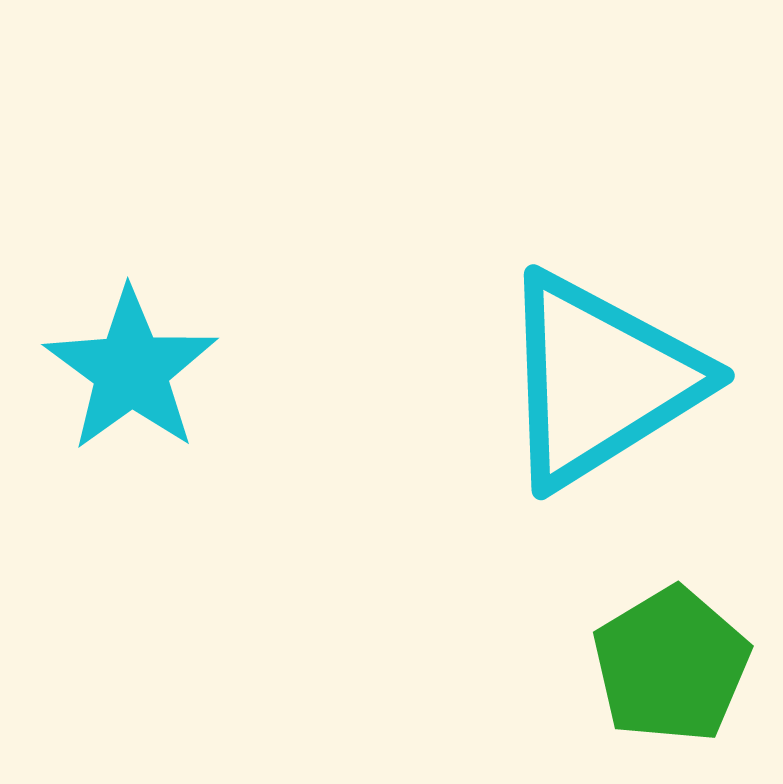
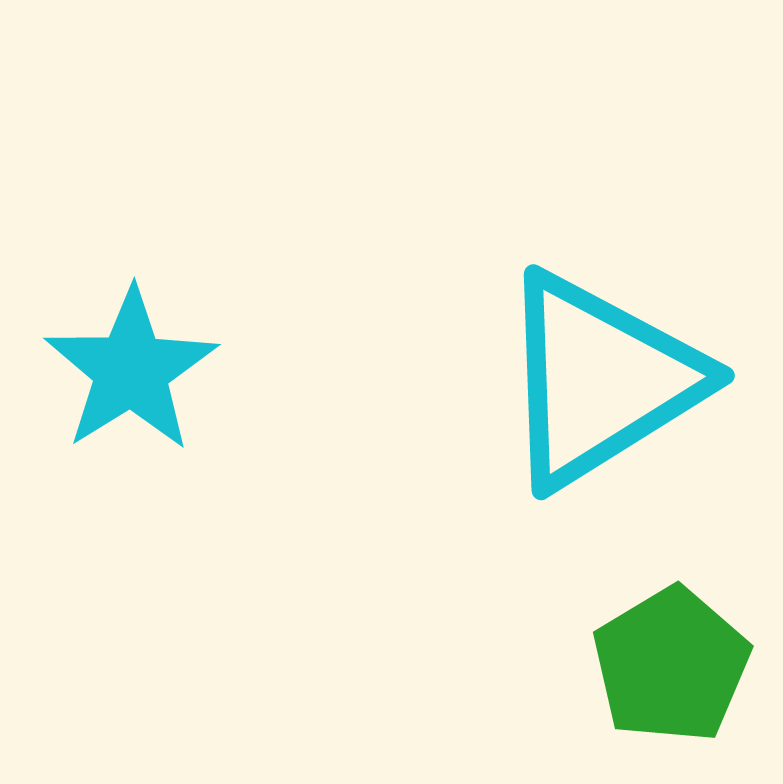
cyan star: rotated 4 degrees clockwise
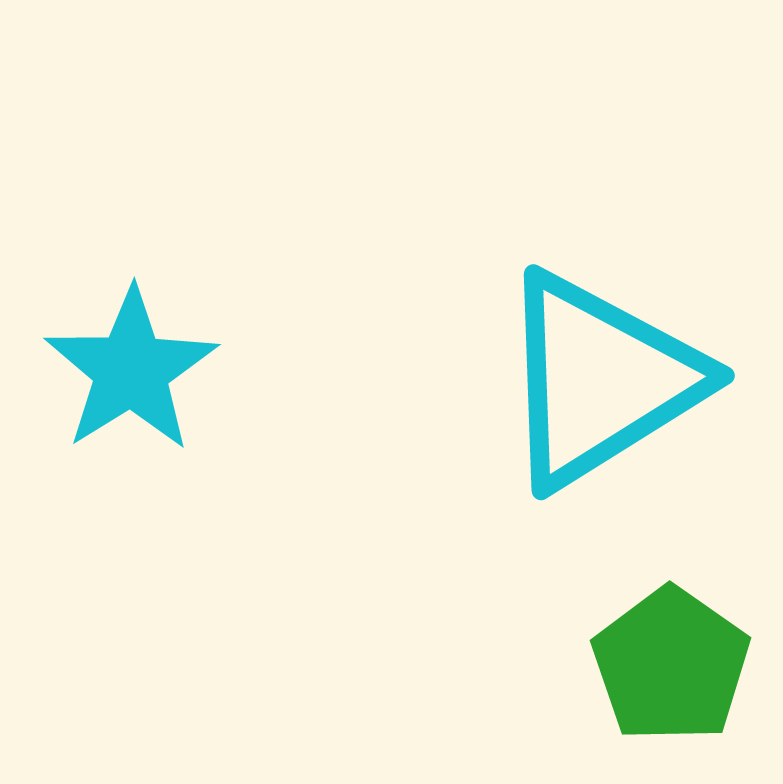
green pentagon: rotated 6 degrees counterclockwise
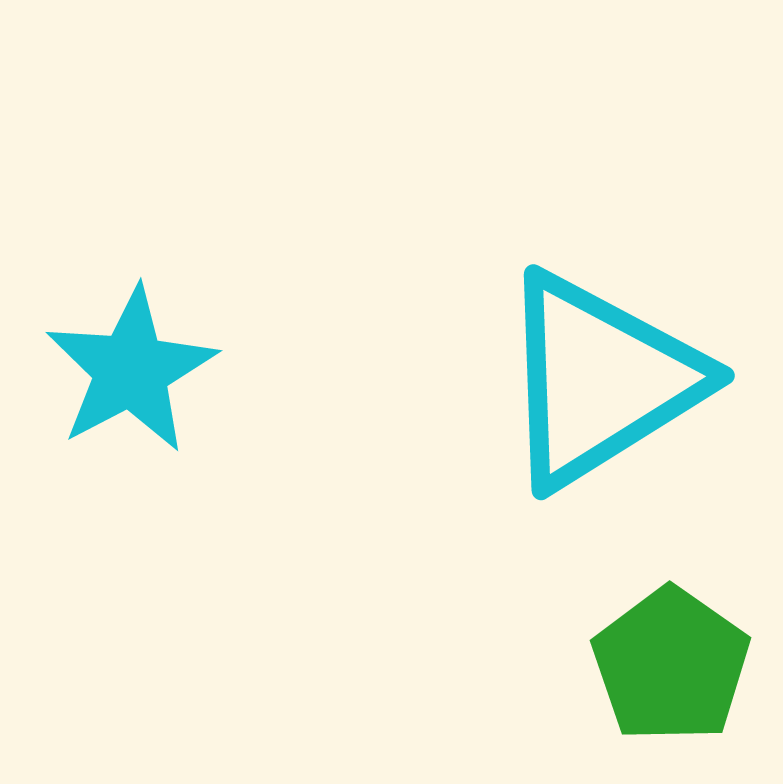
cyan star: rotated 4 degrees clockwise
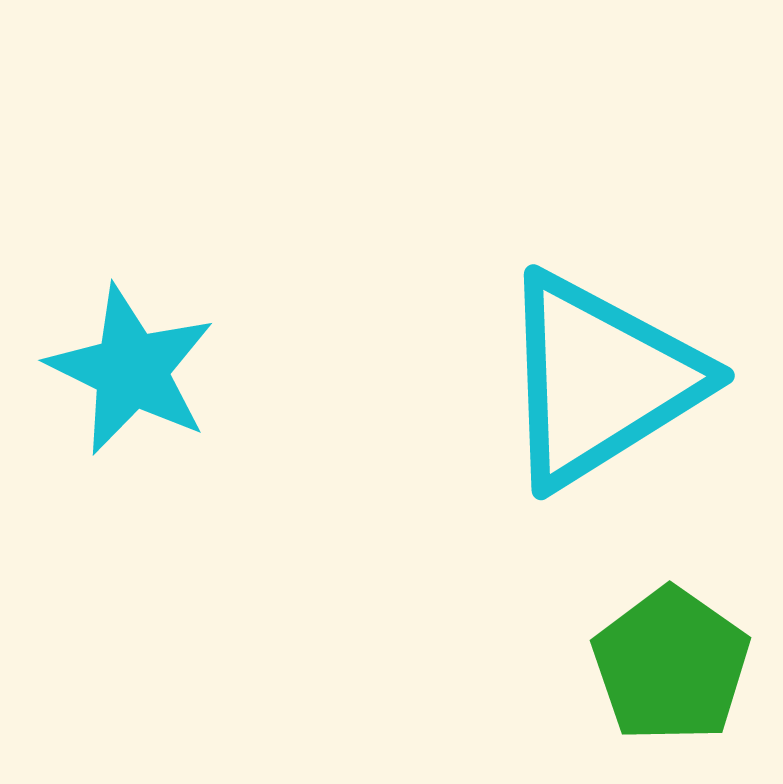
cyan star: rotated 18 degrees counterclockwise
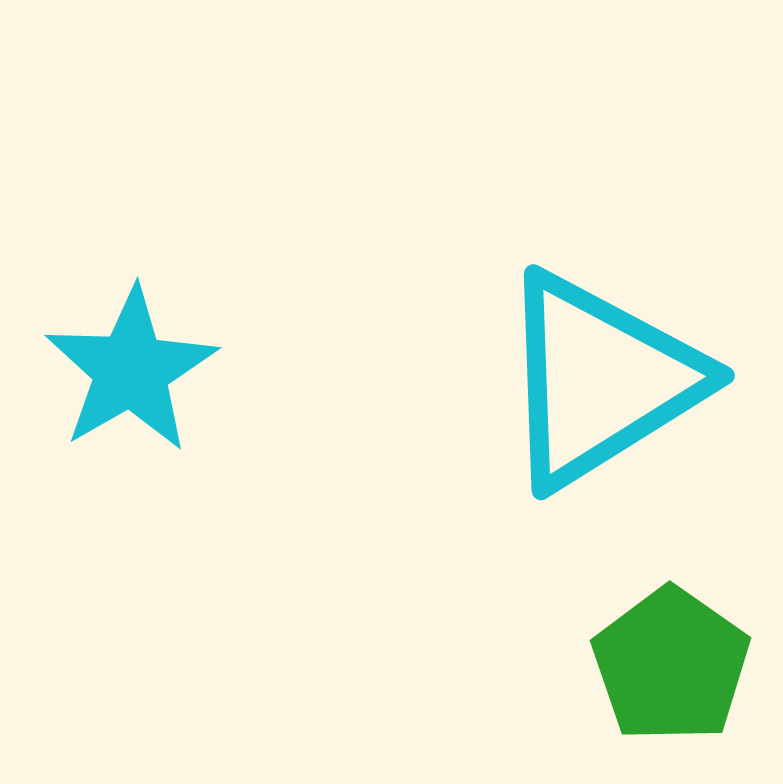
cyan star: rotated 16 degrees clockwise
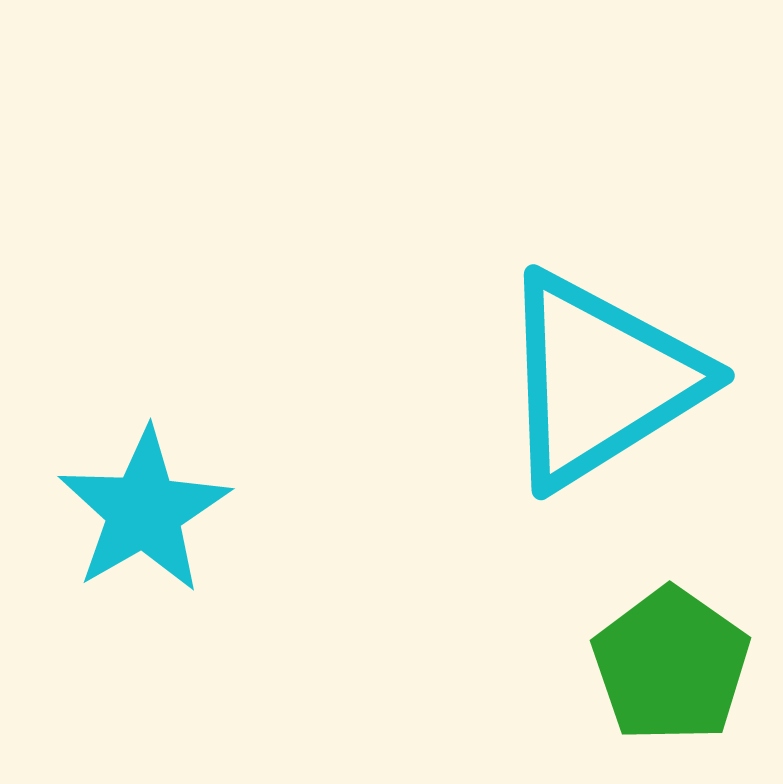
cyan star: moved 13 px right, 141 px down
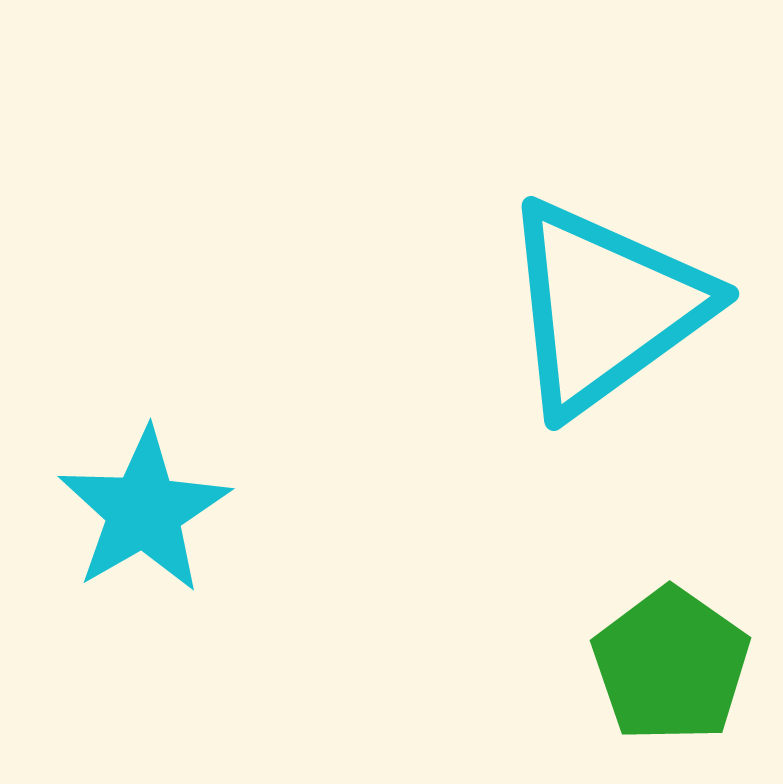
cyan triangle: moved 5 px right, 73 px up; rotated 4 degrees counterclockwise
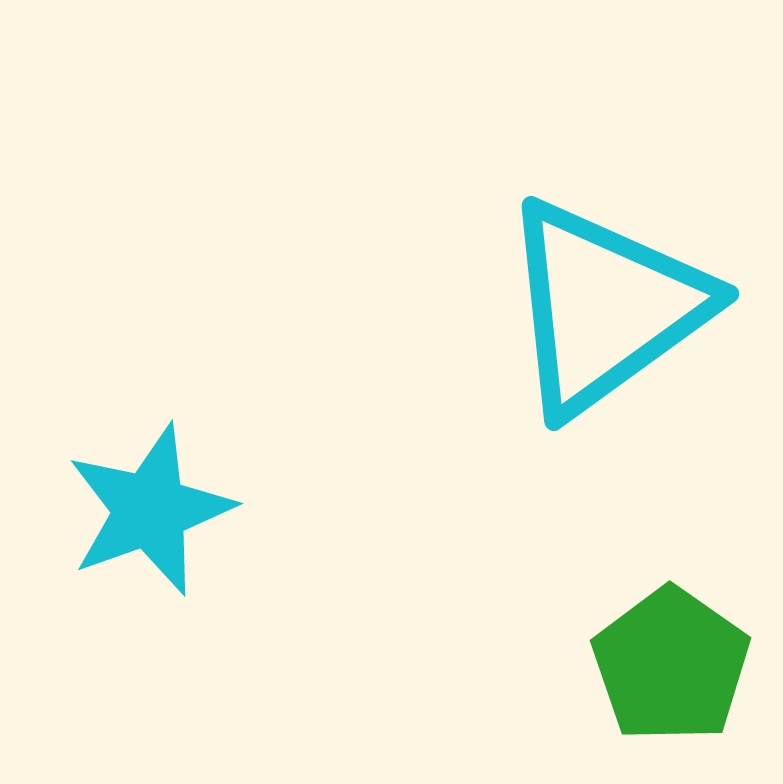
cyan star: moved 6 px right, 1 px up; rotated 10 degrees clockwise
